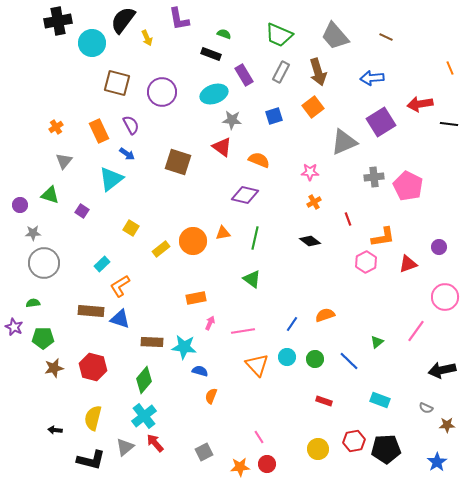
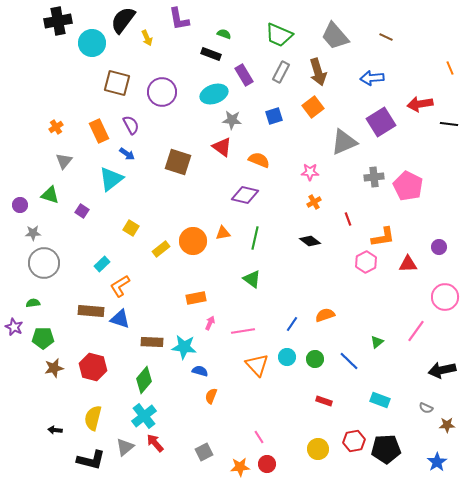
red triangle at (408, 264): rotated 18 degrees clockwise
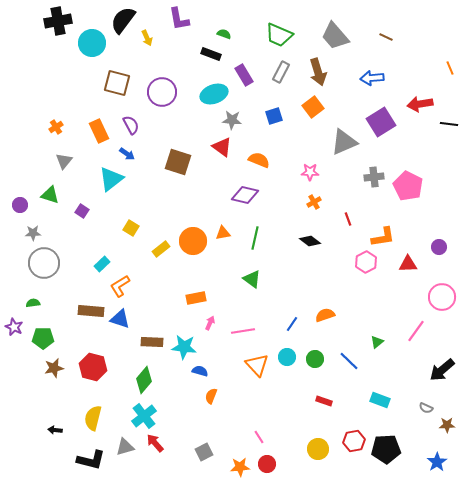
pink circle at (445, 297): moved 3 px left
black arrow at (442, 370): rotated 28 degrees counterclockwise
gray triangle at (125, 447): rotated 24 degrees clockwise
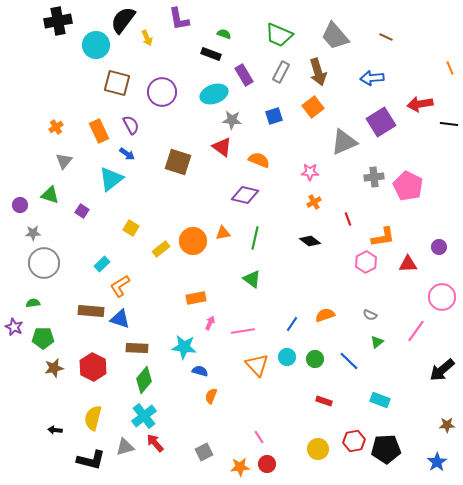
cyan circle at (92, 43): moved 4 px right, 2 px down
brown rectangle at (152, 342): moved 15 px left, 6 px down
red hexagon at (93, 367): rotated 12 degrees clockwise
gray semicircle at (426, 408): moved 56 px left, 93 px up
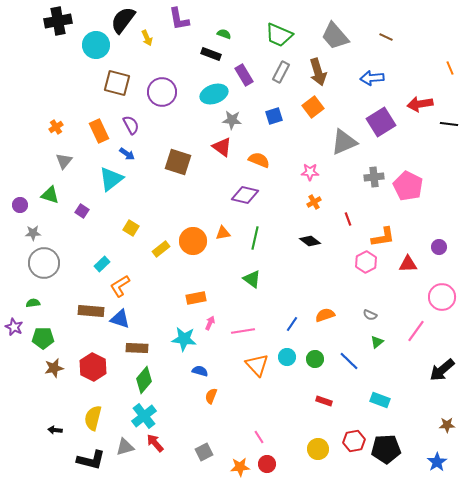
cyan star at (184, 347): moved 8 px up
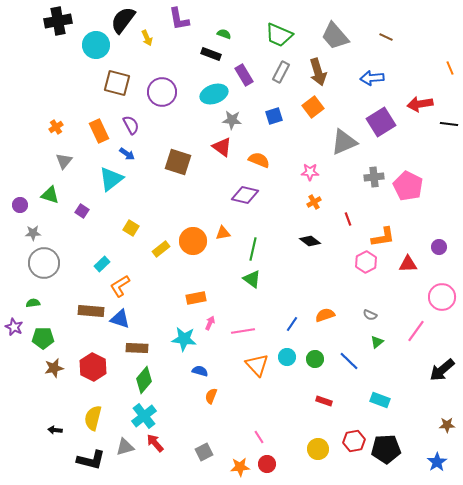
green line at (255, 238): moved 2 px left, 11 px down
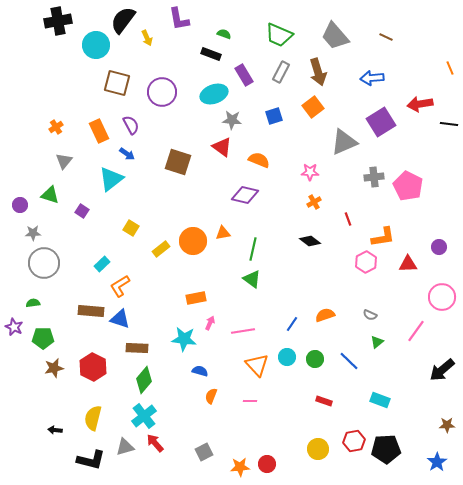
pink line at (259, 437): moved 9 px left, 36 px up; rotated 56 degrees counterclockwise
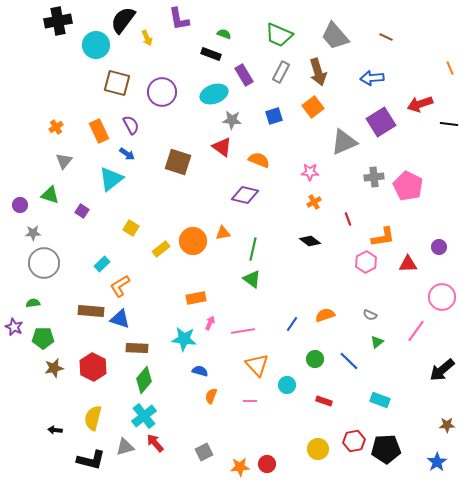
red arrow at (420, 104): rotated 10 degrees counterclockwise
cyan circle at (287, 357): moved 28 px down
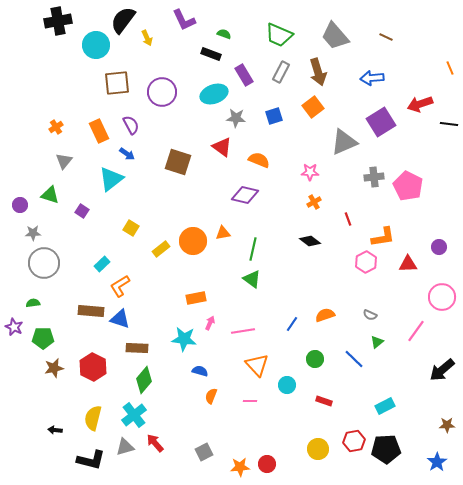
purple L-shape at (179, 19): moved 5 px right, 1 px down; rotated 15 degrees counterclockwise
brown square at (117, 83): rotated 20 degrees counterclockwise
gray star at (232, 120): moved 4 px right, 2 px up
blue line at (349, 361): moved 5 px right, 2 px up
cyan rectangle at (380, 400): moved 5 px right, 6 px down; rotated 48 degrees counterclockwise
cyan cross at (144, 416): moved 10 px left, 1 px up
